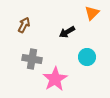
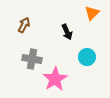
black arrow: rotated 84 degrees counterclockwise
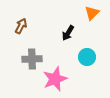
brown arrow: moved 3 px left, 1 px down
black arrow: moved 1 px right, 1 px down; rotated 56 degrees clockwise
gray cross: rotated 12 degrees counterclockwise
pink star: rotated 10 degrees clockwise
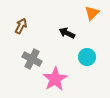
black arrow: moved 1 px left; rotated 84 degrees clockwise
gray cross: rotated 30 degrees clockwise
pink star: rotated 10 degrees counterclockwise
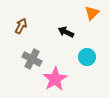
black arrow: moved 1 px left, 1 px up
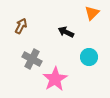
cyan circle: moved 2 px right
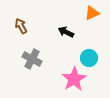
orange triangle: rotated 21 degrees clockwise
brown arrow: rotated 56 degrees counterclockwise
cyan circle: moved 1 px down
pink star: moved 19 px right
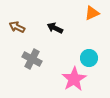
brown arrow: moved 4 px left, 1 px down; rotated 35 degrees counterclockwise
black arrow: moved 11 px left, 4 px up
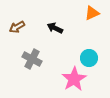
brown arrow: rotated 56 degrees counterclockwise
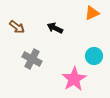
brown arrow: rotated 112 degrees counterclockwise
cyan circle: moved 5 px right, 2 px up
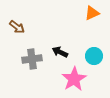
black arrow: moved 5 px right, 24 px down
gray cross: rotated 36 degrees counterclockwise
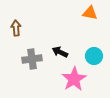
orange triangle: moved 2 px left; rotated 35 degrees clockwise
brown arrow: moved 1 px left, 1 px down; rotated 133 degrees counterclockwise
